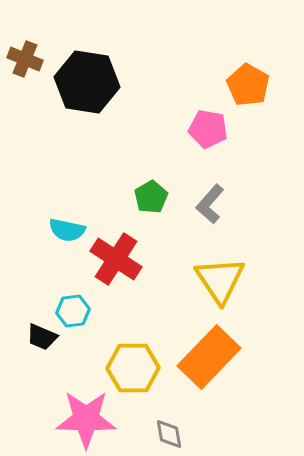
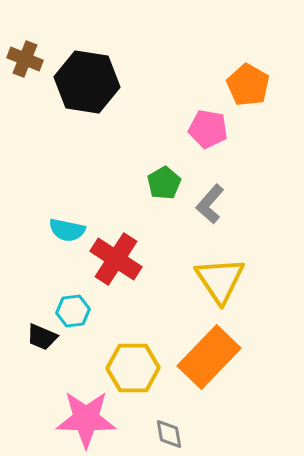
green pentagon: moved 13 px right, 14 px up
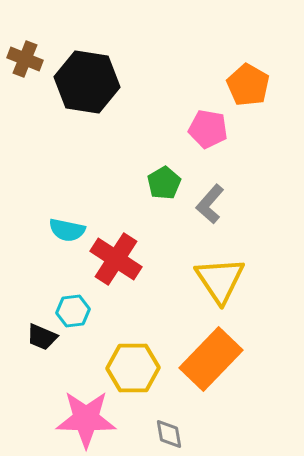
orange rectangle: moved 2 px right, 2 px down
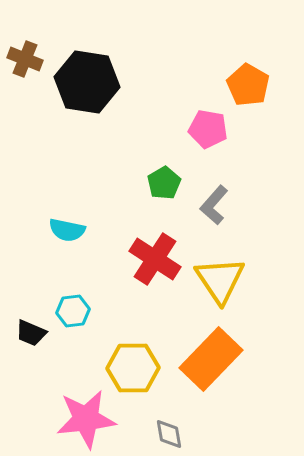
gray L-shape: moved 4 px right, 1 px down
red cross: moved 39 px right
black trapezoid: moved 11 px left, 4 px up
pink star: rotated 8 degrees counterclockwise
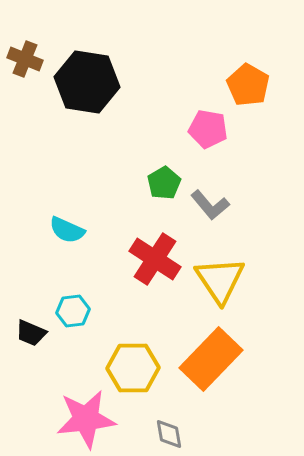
gray L-shape: moved 4 px left; rotated 81 degrees counterclockwise
cyan semicircle: rotated 12 degrees clockwise
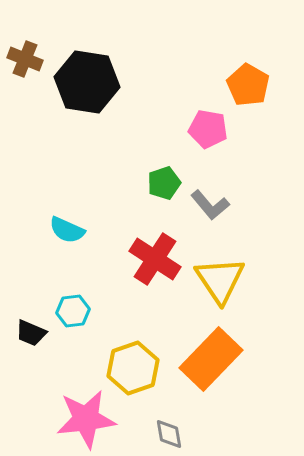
green pentagon: rotated 12 degrees clockwise
yellow hexagon: rotated 18 degrees counterclockwise
